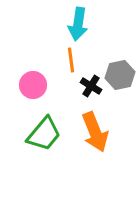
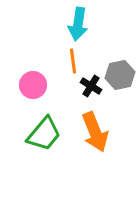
orange line: moved 2 px right, 1 px down
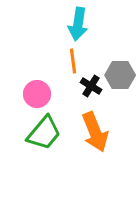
gray hexagon: rotated 12 degrees clockwise
pink circle: moved 4 px right, 9 px down
green trapezoid: moved 1 px up
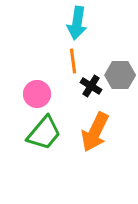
cyan arrow: moved 1 px left, 1 px up
orange arrow: rotated 48 degrees clockwise
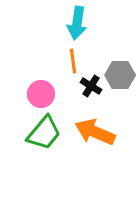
pink circle: moved 4 px right
orange arrow: rotated 87 degrees clockwise
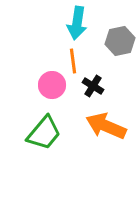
gray hexagon: moved 34 px up; rotated 12 degrees counterclockwise
black cross: moved 2 px right
pink circle: moved 11 px right, 9 px up
orange arrow: moved 11 px right, 6 px up
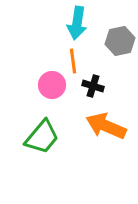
black cross: rotated 15 degrees counterclockwise
green trapezoid: moved 2 px left, 4 px down
